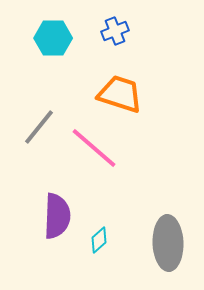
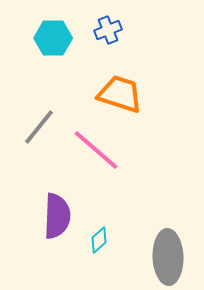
blue cross: moved 7 px left, 1 px up
pink line: moved 2 px right, 2 px down
gray ellipse: moved 14 px down
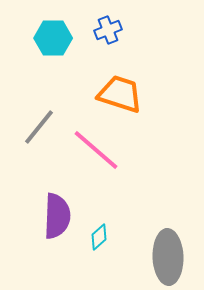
cyan diamond: moved 3 px up
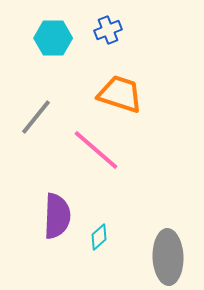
gray line: moved 3 px left, 10 px up
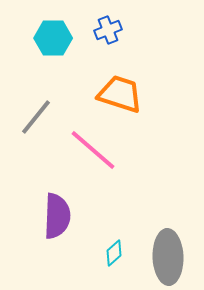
pink line: moved 3 px left
cyan diamond: moved 15 px right, 16 px down
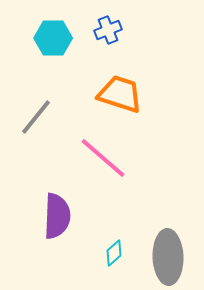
pink line: moved 10 px right, 8 px down
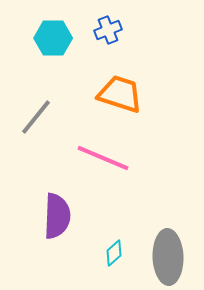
pink line: rotated 18 degrees counterclockwise
